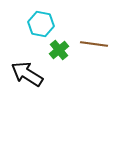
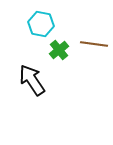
black arrow: moved 5 px right, 6 px down; rotated 24 degrees clockwise
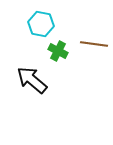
green cross: moved 1 px left, 1 px down; rotated 24 degrees counterclockwise
black arrow: rotated 16 degrees counterclockwise
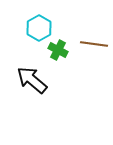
cyan hexagon: moved 2 px left, 4 px down; rotated 20 degrees clockwise
green cross: moved 1 px up
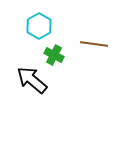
cyan hexagon: moved 2 px up
green cross: moved 4 px left, 5 px down
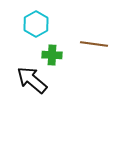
cyan hexagon: moved 3 px left, 2 px up
green cross: moved 2 px left; rotated 24 degrees counterclockwise
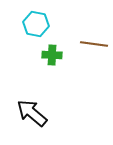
cyan hexagon: rotated 20 degrees counterclockwise
black arrow: moved 33 px down
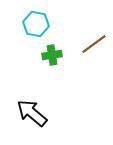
brown line: rotated 44 degrees counterclockwise
green cross: rotated 12 degrees counterclockwise
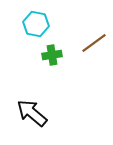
brown line: moved 1 px up
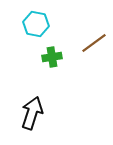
green cross: moved 2 px down
black arrow: rotated 68 degrees clockwise
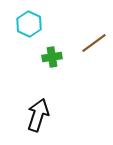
cyan hexagon: moved 7 px left; rotated 15 degrees clockwise
black arrow: moved 6 px right, 2 px down
